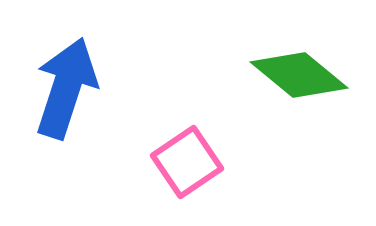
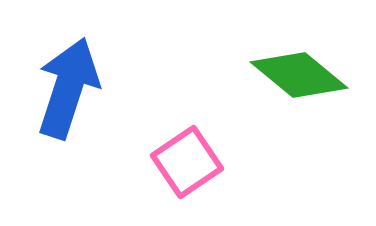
blue arrow: moved 2 px right
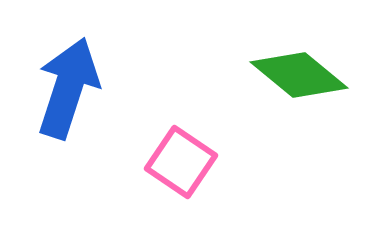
pink square: moved 6 px left; rotated 22 degrees counterclockwise
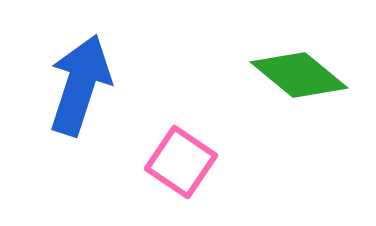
blue arrow: moved 12 px right, 3 px up
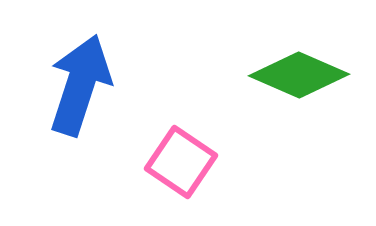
green diamond: rotated 16 degrees counterclockwise
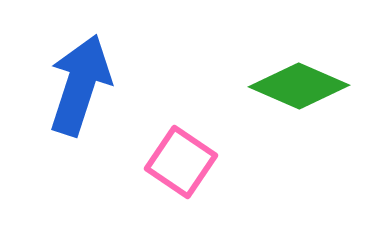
green diamond: moved 11 px down
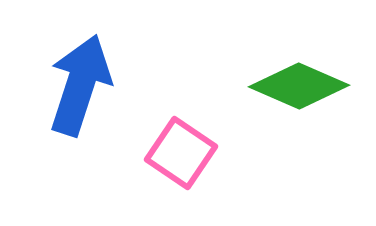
pink square: moved 9 px up
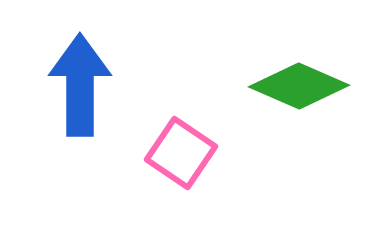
blue arrow: rotated 18 degrees counterclockwise
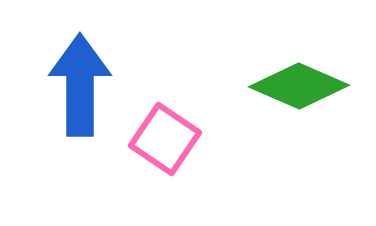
pink square: moved 16 px left, 14 px up
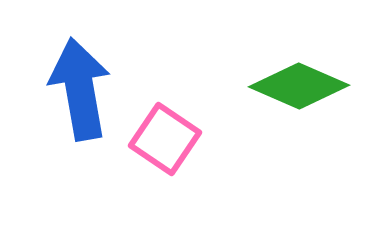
blue arrow: moved 4 px down; rotated 10 degrees counterclockwise
